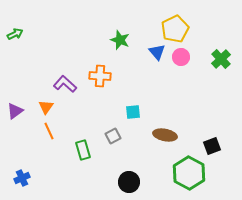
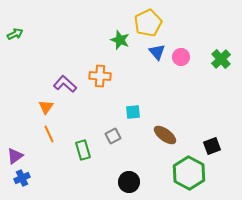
yellow pentagon: moved 27 px left, 6 px up
purple triangle: moved 45 px down
orange line: moved 3 px down
brown ellipse: rotated 25 degrees clockwise
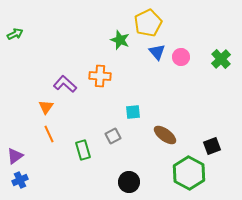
blue cross: moved 2 px left, 2 px down
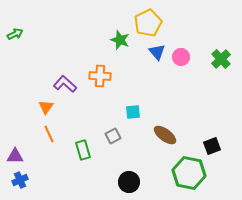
purple triangle: rotated 36 degrees clockwise
green hexagon: rotated 16 degrees counterclockwise
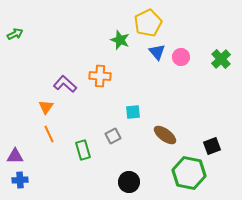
blue cross: rotated 21 degrees clockwise
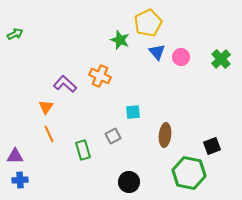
orange cross: rotated 20 degrees clockwise
brown ellipse: rotated 60 degrees clockwise
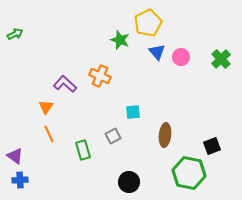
purple triangle: rotated 36 degrees clockwise
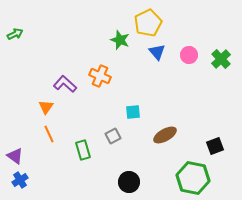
pink circle: moved 8 px right, 2 px up
brown ellipse: rotated 55 degrees clockwise
black square: moved 3 px right
green hexagon: moved 4 px right, 5 px down
blue cross: rotated 28 degrees counterclockwise
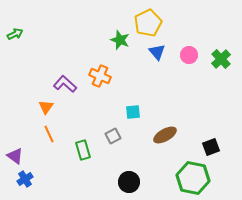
black square: moved 4 px left, 1 px down
blue cross: moved 5 px right, 1 px up
